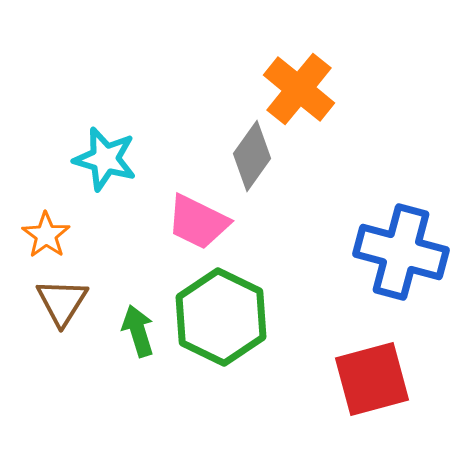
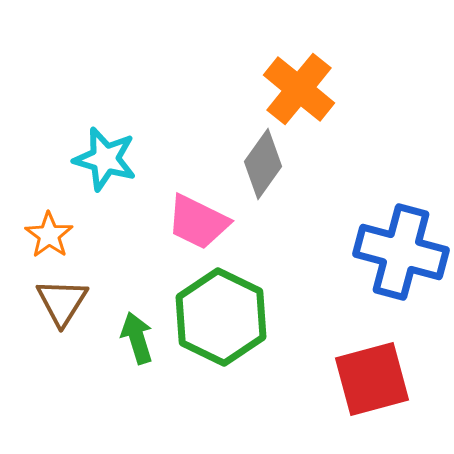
gray diamond: moved 11 px right, 8 px down
orange star: moved 3 px right
green arrow: moved 1 px left, 7 px down
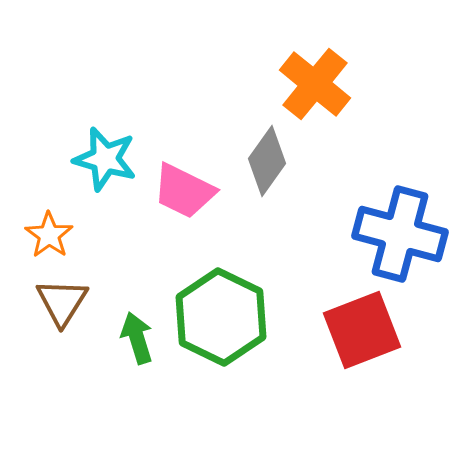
orange cross: moved 16 px right, 5 px up
gray diamond: moved 4 px right, 3 px up
pink trapezoid: moved 14 px left, 31 px up
blue cross: moved 1 px left, 18 px up
red square: moved 10 px left, 49 px up; rotated 6 degrees counterclockwise
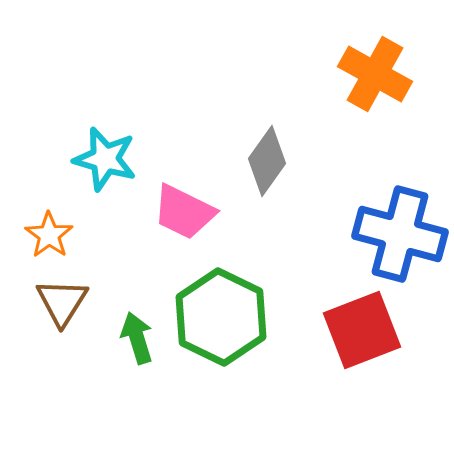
orange cross: moved 60 px right, 10 px up; rotated 10 degrees counterclockwise
pink trapezoid: moved 21 px down
